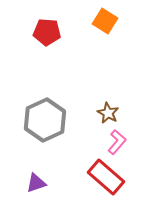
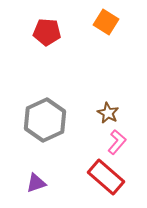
orange square: moved 1 px right, 1 px down
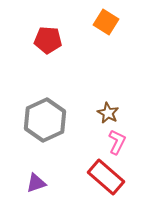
red pentagon: moved 1 px right, 8 px down
pink L-shape: rotated 15 degrees counterclockwise
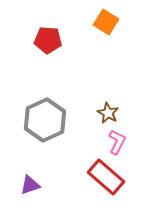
purple triangle: moved 6 px left, 2 px down
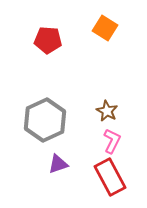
orange square: moved 1 px left, 6 px down
brown star: moved 1 px left, 2 px up
pink L-shape: moved 5 px left, 1 px up
red rectangle: moved 4 px right; rotated 21 degrees clockwise
purple triangle: moved 28 px right, 21 px up
